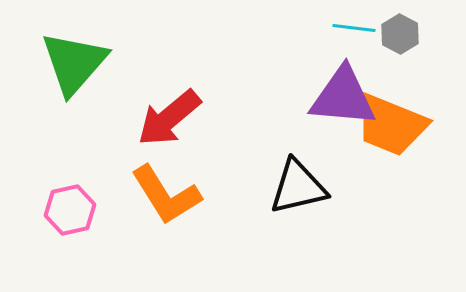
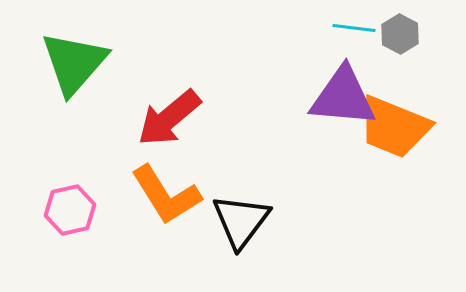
orange trapezoid: moved 3 px right, 2 px down
black triangle: moved 57 px left, 34 px down; rotated 40 degrees counterclockwise
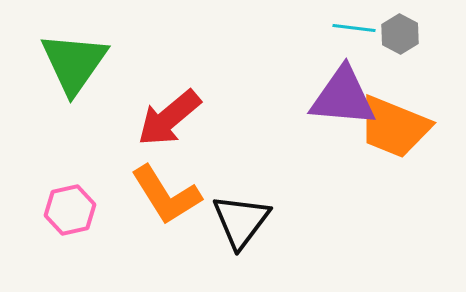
green triangle: rotated 6 degrees counterclockwise
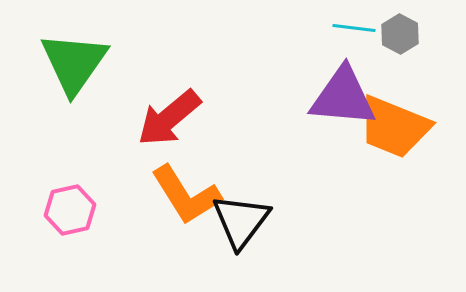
orange L-shape: moved 20 px right
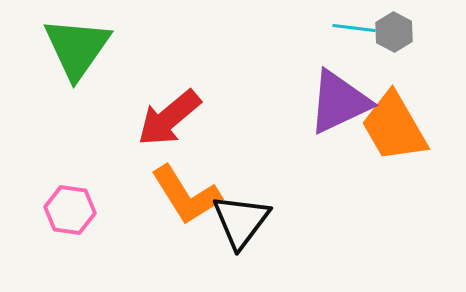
gray hexagon: moved 6 px left, 2 px up
green triangle: moved 3 px right, 15 px up
purple triangle: moved 4 px left, 5 px down; rotated 30 degrees counterclockwise
orange trapezoid: rotated 38 degrees clockwise
pink hexagon: rotated 21 degrees clockwise
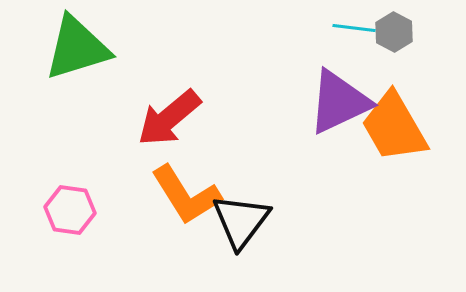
green triangle: rotated 38 degrees clockwise
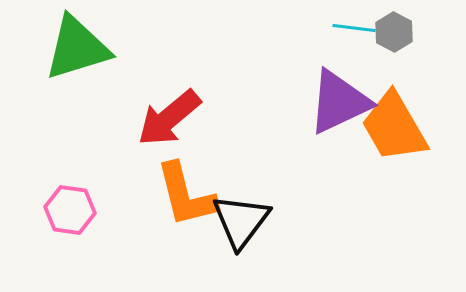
orange L-shape: rotated 18 degrees clockwise
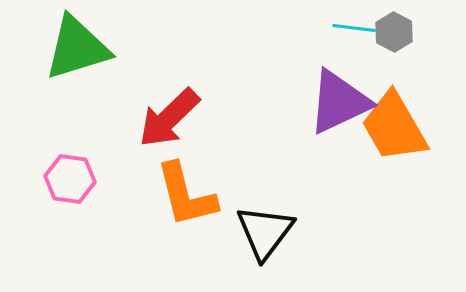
red arrow: rotated 4 degrees counterclockwise
pink hexagon: moved 31 px up
black triangle: moved 24 px right, 11 px down
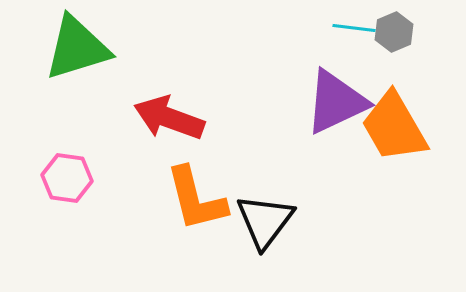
gray hexagon: rotated 9 degrees clockwise
purple triangle: moved 3 px left
red arrow: rotated 64 degrees clockwise
pink hexagon: moved 3 px left, 1 px up
orange L-shape: moved 10 px right, 4 px down
black triangle: moved 11 px up
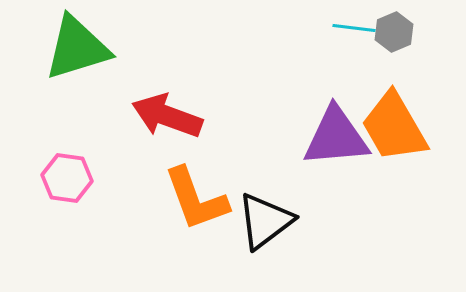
purple triangle: moved 35 px down; rotated 20 degrees clockwise
red arrow: moved 2 px left, 2 px up
orange L-shape: rotated 6 degrees counterclockwise
black triangle: rotated 16 degrees clockwise
